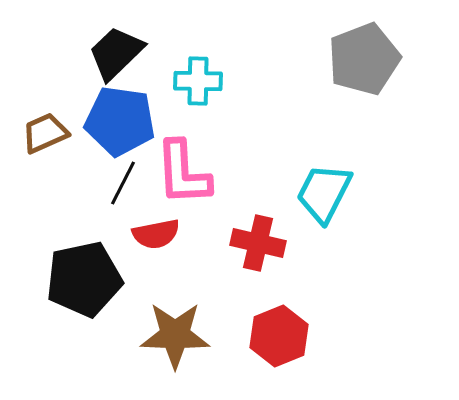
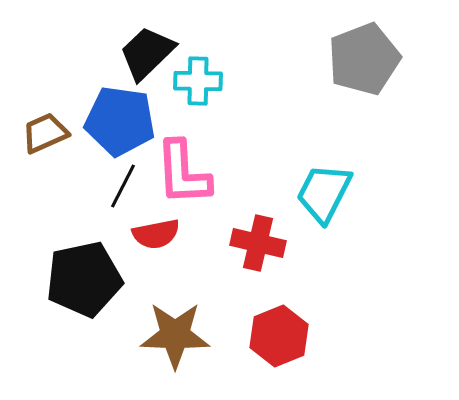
black trapezoid: moved 31 px right
black line: moved 3 px down
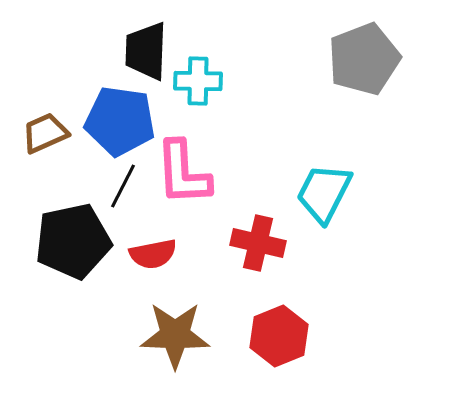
black trapezoid: moved 1 px left, 2 px up; rotated 44 degrees counterclockwise
red semicircle: moved 3 px left, 20 px down
black pentagon: moved 11 px left, 38 px up
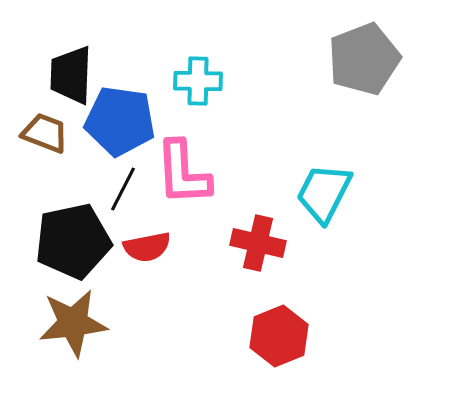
black trapezoid: moved 75 px left, 24 px down
brown trapezoid: rotated 45 degrees clockwise
black line: moved 3 px down
red semicircle: moved 6 px left, 7 px up
brown star: moved 102 px left, 12 px up; rotated 8 degrees counterclockwise
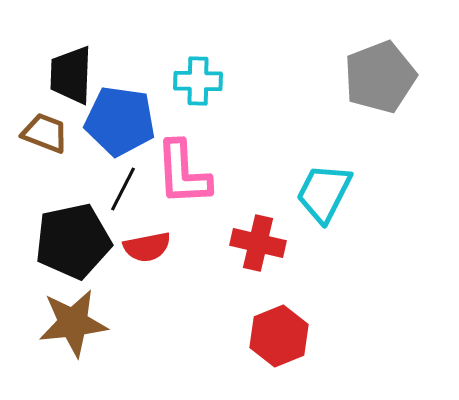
gray pentagon: moved 16 px right, 18 px down
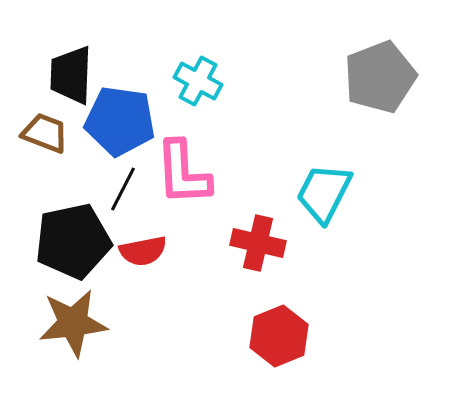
cyan cross: rotated 27 degrees clockwise
red semicircle: moved 4 px left, 4 px down
